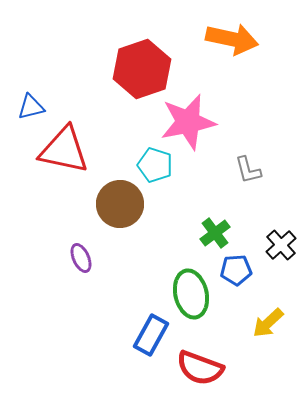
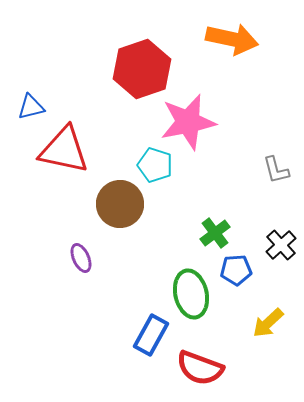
gray L-shape: moved 28 px right
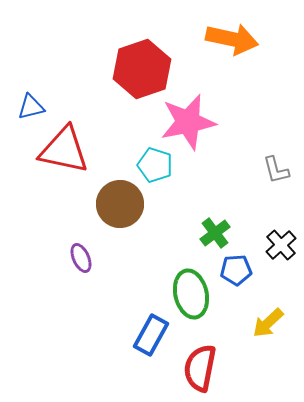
red semicircle: rotated 81 degrees clockwise
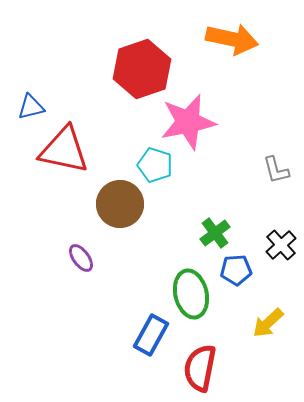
purple ellipse: rotated 12 degrees counterclockwise
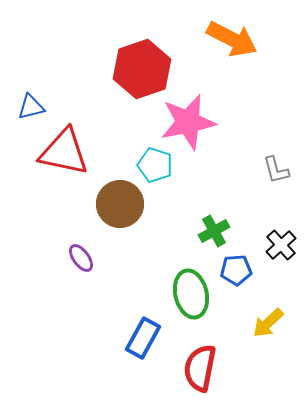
orange arrow: rotated 15 degrees clockwise
red triangle: moved 2 px down
green cross: moved 1 px left, 2 px up; rotated 8 degrees clockwise
blue rectangle: moved 8 px left, 3 px down
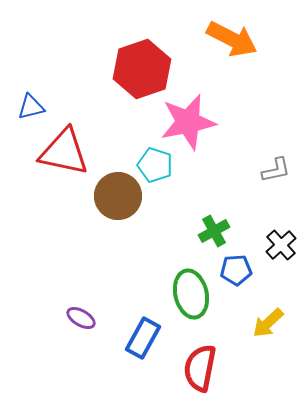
gray L-shape: rotated 88 degrees counterclockwise
brown circle: moved 2 px left, 8 px up
purple ellipse: moved 60 px down; rotated 24 degrees counterclockwise
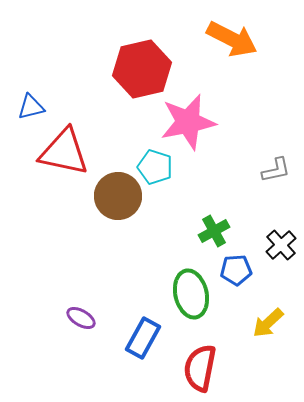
red hexagon: rotated 6 degrees clockwise
cyan pentagon: moved 2 px down
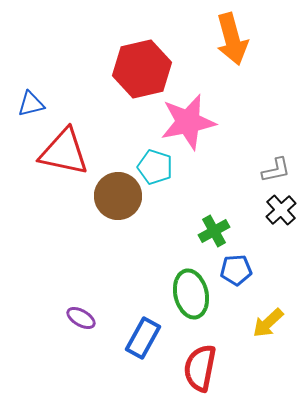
orange arrow: rotated 48 degrees clockwise
blue triangle: moved 3 px up
black cross: moved 35 px up
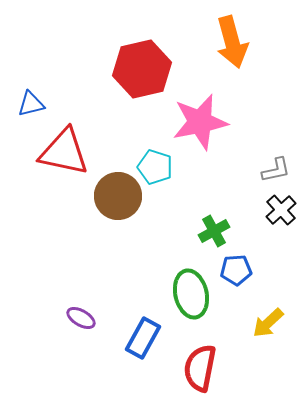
orange arrow: moved 3 px down
pink star: moved 12 px right
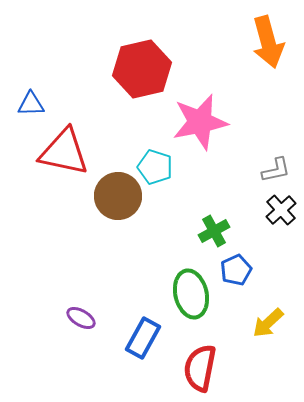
orange arrow: moved 36 px right
blue triangle: rotated 12 degrees clockwise
blue pentagon: rotated 20 degrees counterclockwise
